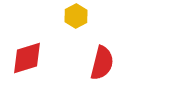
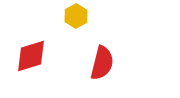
red diamond: moved 4 px right, 2 px up
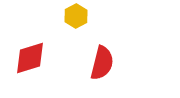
red diamond: moved 1 px left, 2 px down
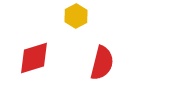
red diamond: moved 4 px right
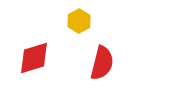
yellow hexagon: moved 3 px right, 5 px down
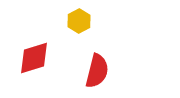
red semicircle: moved 5 px left, 8 px down
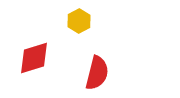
red semicircle: moved 2 px down
